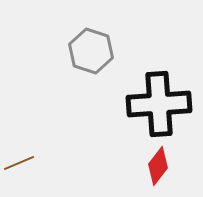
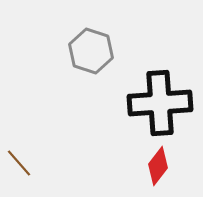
black cross: moved 1 px right, 1 px up
brown line: rotated 72 degrees clockwise
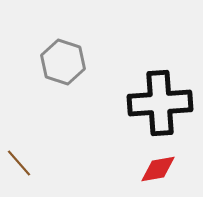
gray hexagon: moved 28 px left, 11 px down
red diamond: moved 3 px down; rotated 42 degrees clockwise
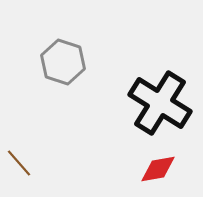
black cross: rotated 36 degrees clockwise
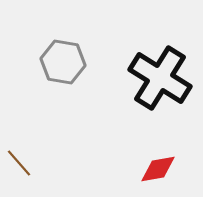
gray hexagon: rotated 9 degrees counterclockwise
black cross: moved 25 px up
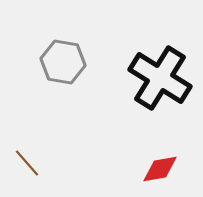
brown line: moved 8 px right
red diamond: moved 2 px right
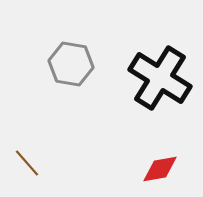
gray hexagon: moved 8 px right, 2 px down
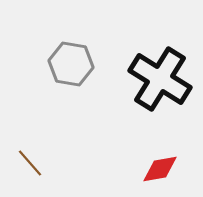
black cross: moved 1 px down
brown line: moved 3 px right
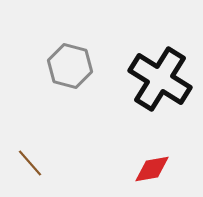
gray hexagon: moved 1 px left, 2 px down; rotated 6 degrees clockwise
red diamond: moved 8 px left
